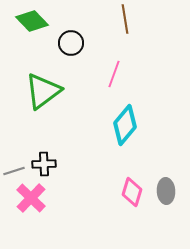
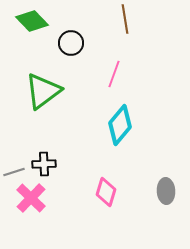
cyan diamond: moved 5 px left
gray line: moved 1 px down
pink diamond: moved 26 px left
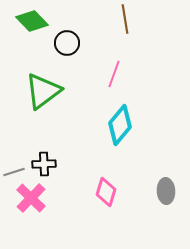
black circle: moved 4 px left
